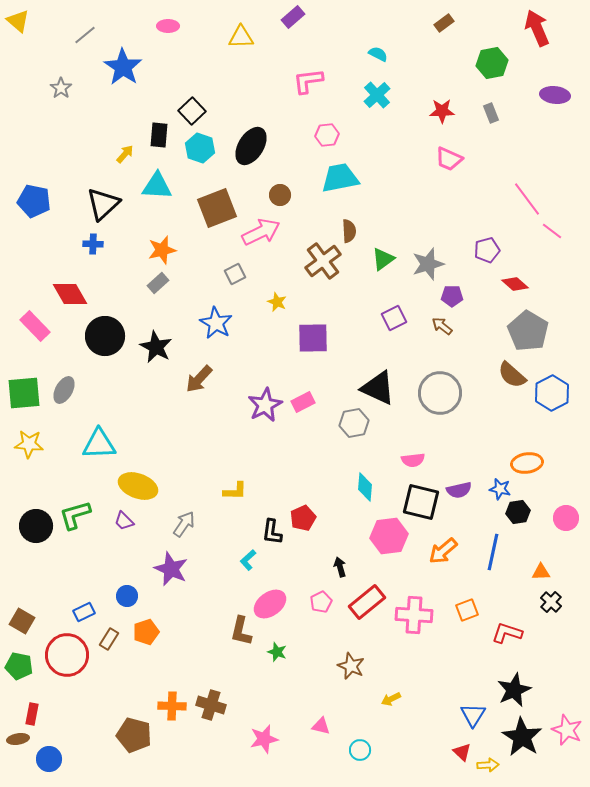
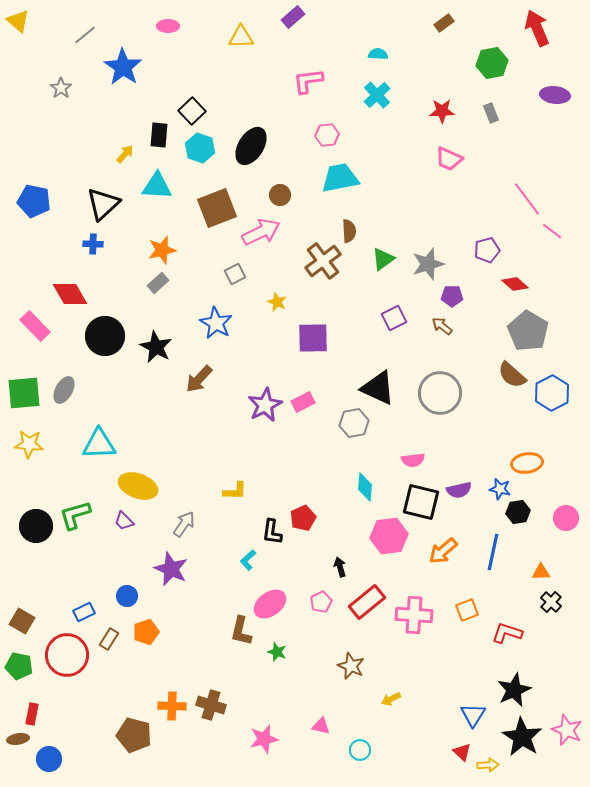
cyan semicircle at (378, 54): rotated 24 degrees counterclockwise
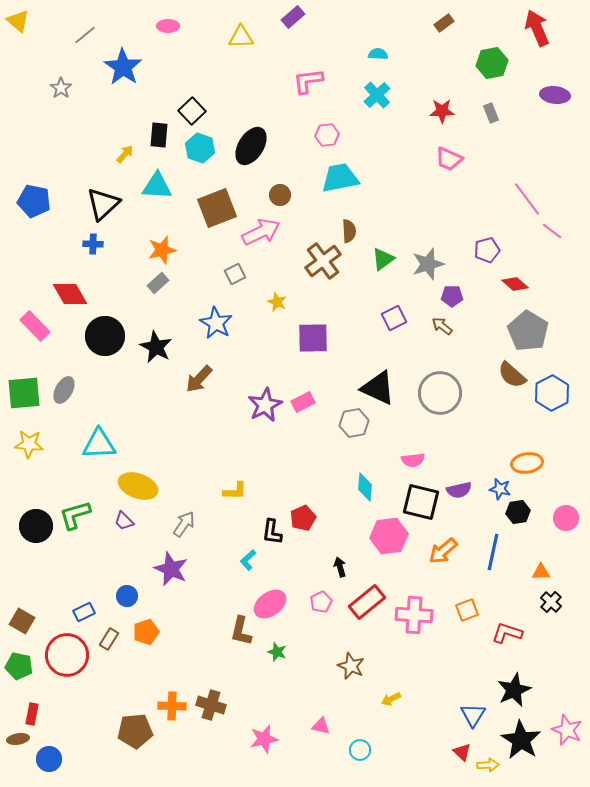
brown pentagon at (134, 735): moved 1 px right, 4 px up; rotated 20 degrees counterclockwise
black star at (522, 737): moved 1 px left, 3 px down
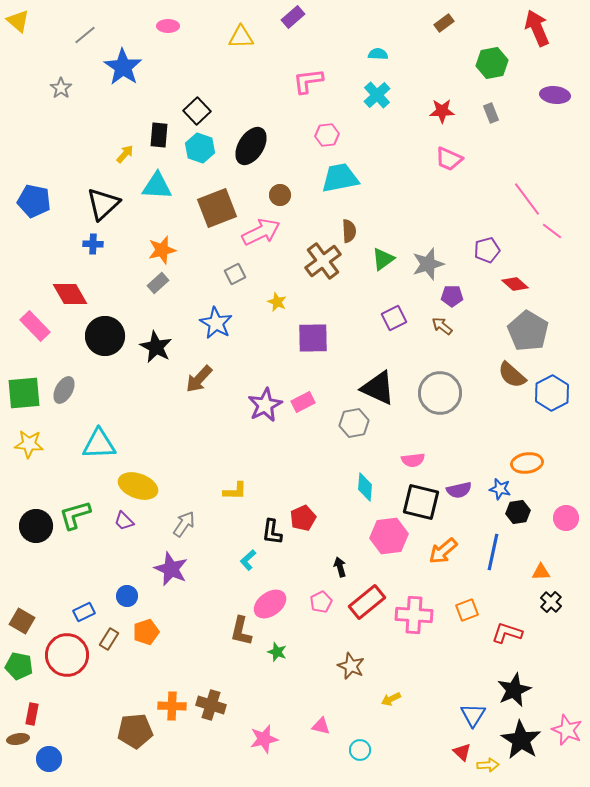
black square at (192, 111): moved 5 px right
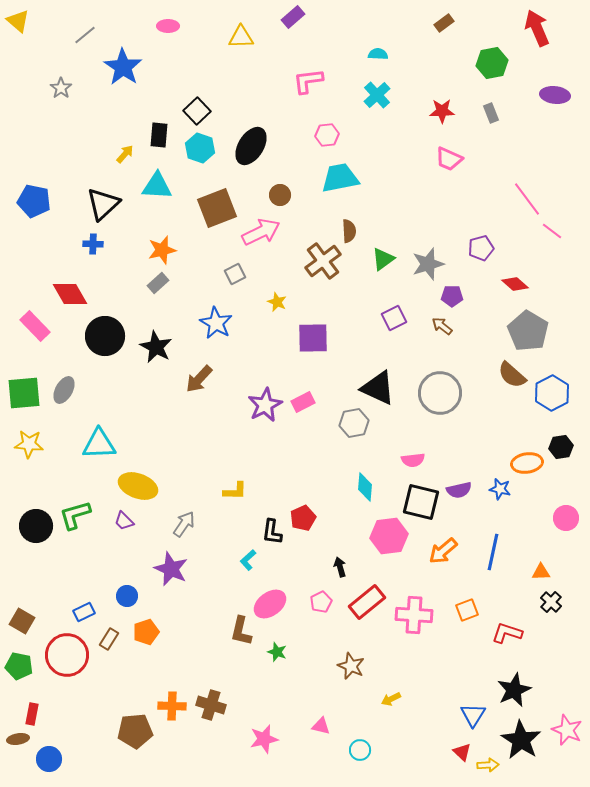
purple pentagon at (487, 250): moved 6 px left, 2 px up
black hexagon at (518, 512): moved 43 px right, 65 px up
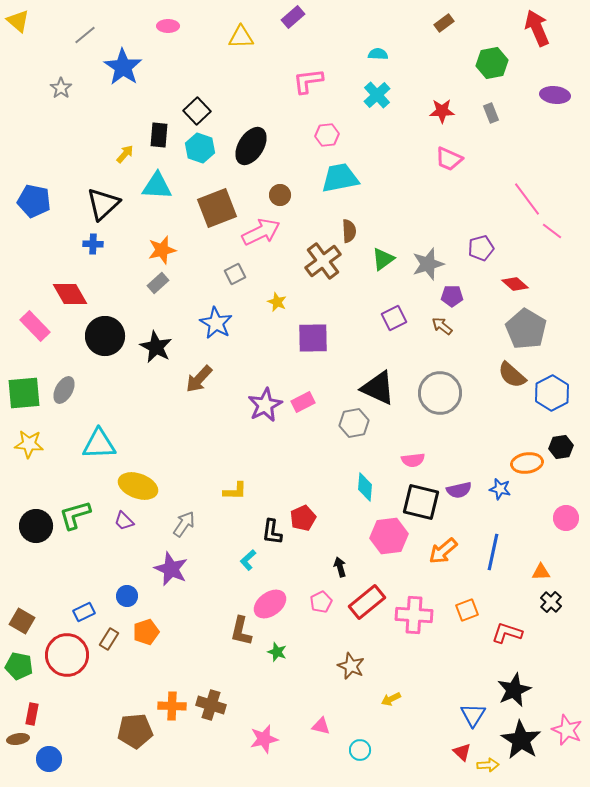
gray pentagon at (528, 331): moved 2 px left, 2 px up
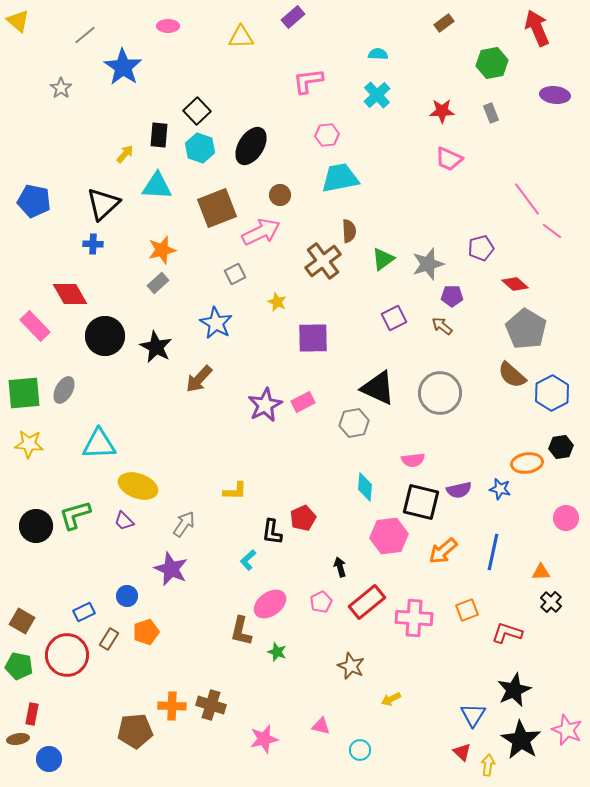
pink cross at (414, 615): moved 3 px down
yellow arrow at (488, 765): rotated 80 degrees counterclockwise
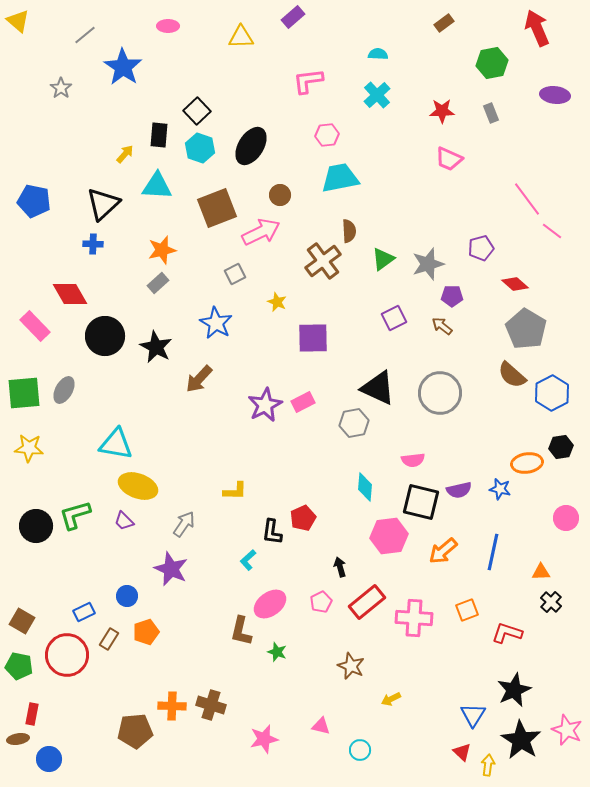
yellow star at (29, 444): moved 4 px down
cyan triangle at (99, 444): moved 17 px right; rotated 12 degrees clockwise
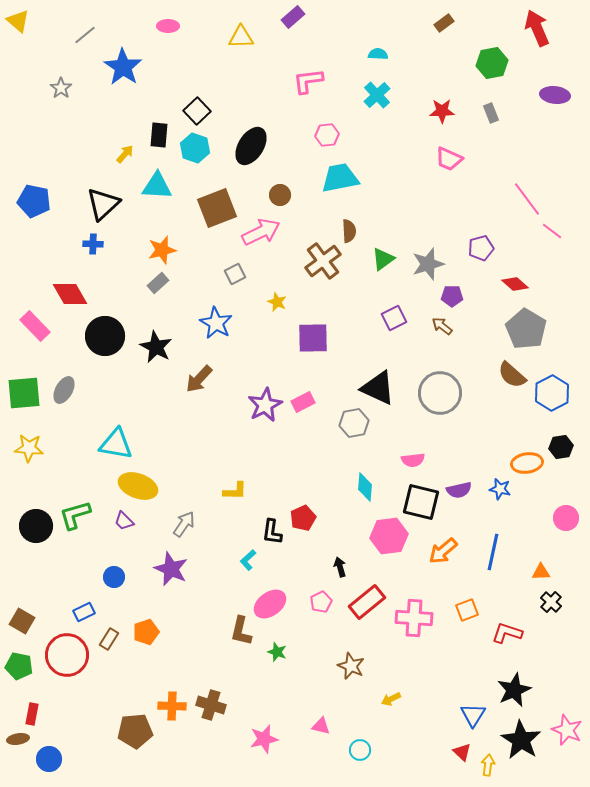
cyan hexagon at (200, 148): moved 5 px left
blue circle at (127, 596): moved 13 px left, 19 px up
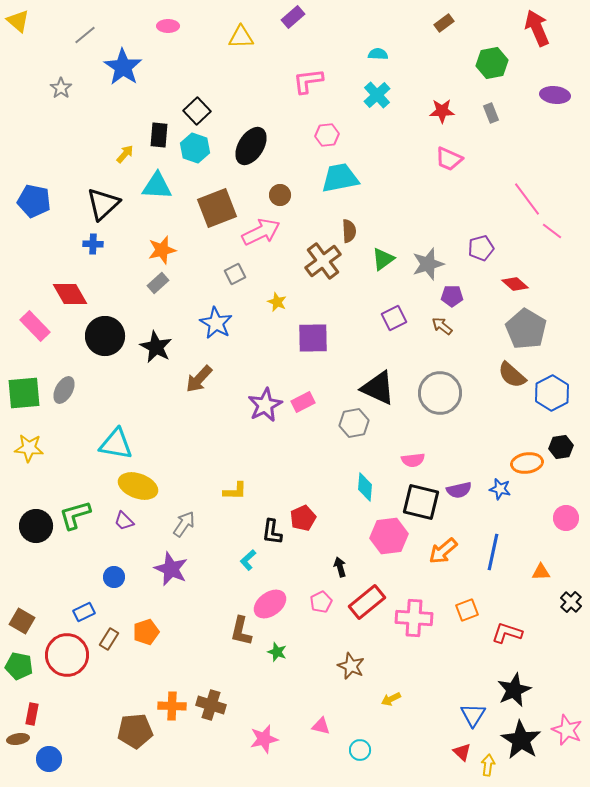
black cross at (551, 602): moved 20 px right
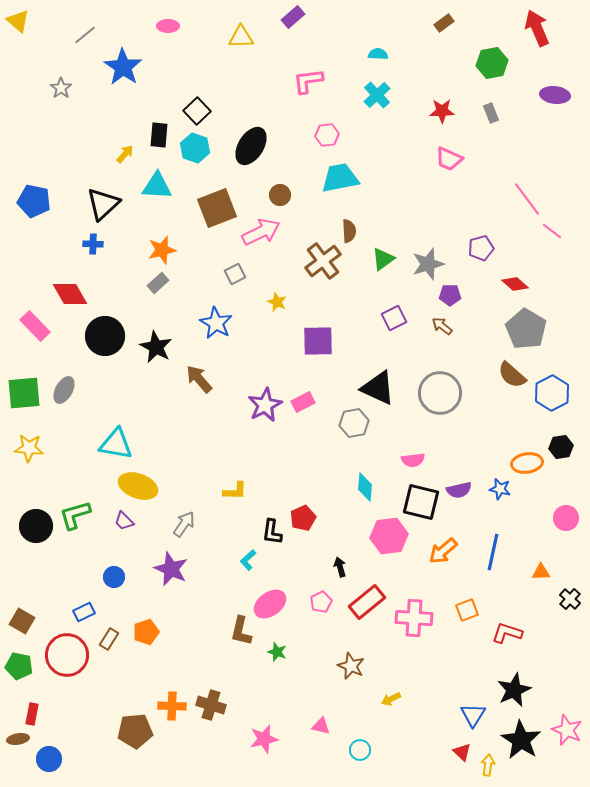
purple pentagon at (452, 296): moved 2 px left, 1 px up
purple square at (313, 338): moved 5 px right, 3 px down
brown arrow at (199, 379): rotated 96 degrees clockwise
black cross at (571, 602): moved 1 px left, 3 px up
